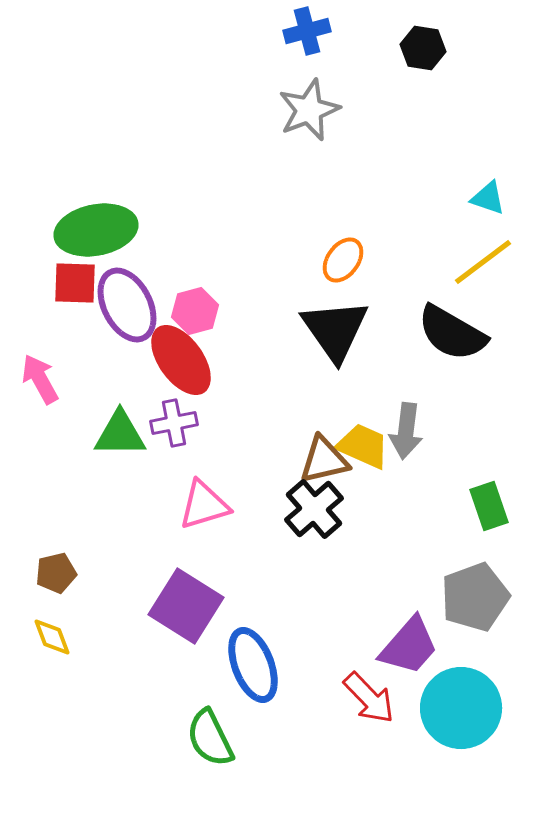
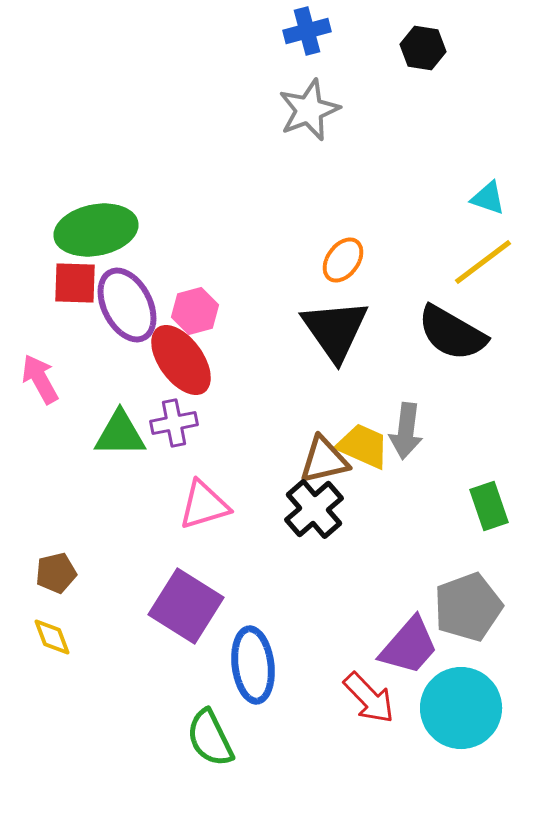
gray pentagon: moved 7 px left, 10 px down
blue ellipse: rotated 14 degrees clockwise
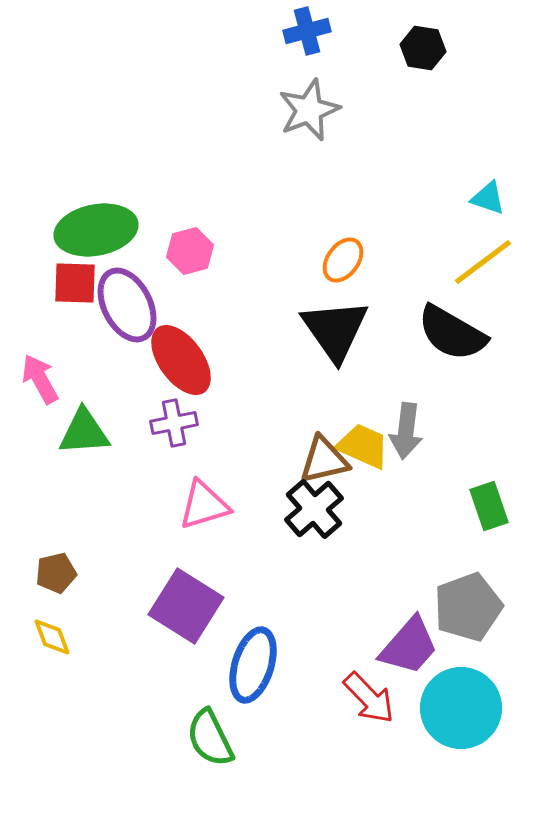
pink hexagon: moved 5 px left, 60 px up
green triangle: moved 36 px left, 2 px up; rotated 4 degrees counterclockwise
blue ellipse: rotated 24 degrees clockwise
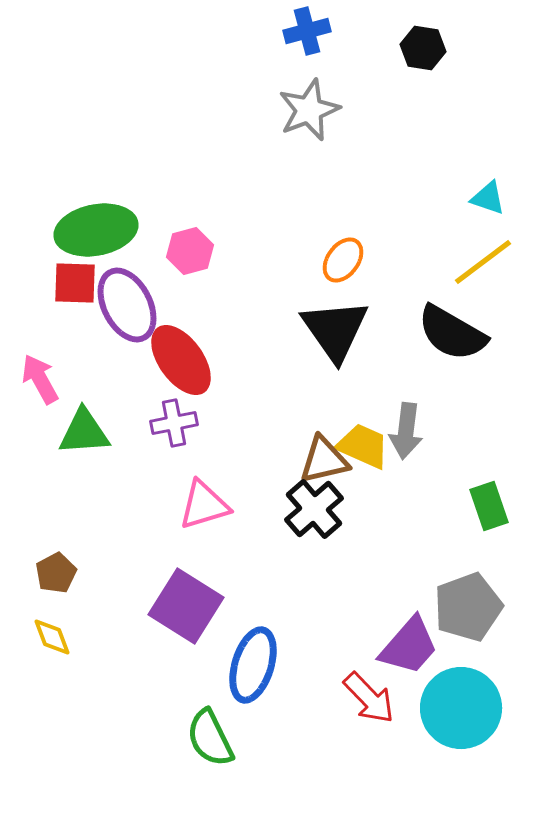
brown pentagon: rotated 15 degrees counterclockwise
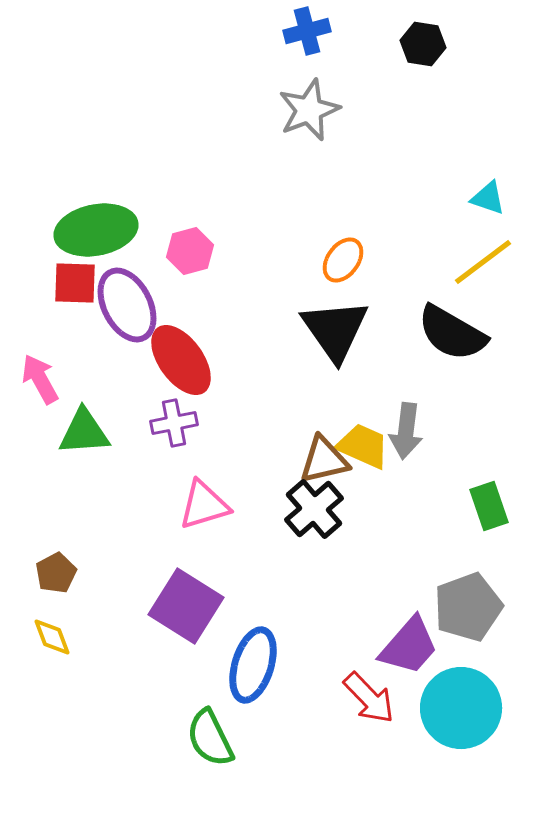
black hexagon: moved 4 px up
